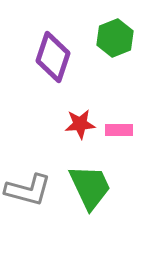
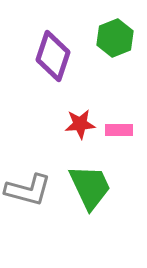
purple diamond: moved 1 px up
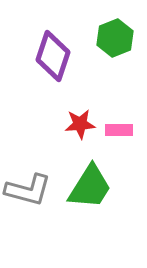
green trapezoid: rotated 57 degrees clockwise
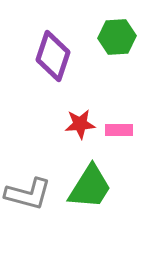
green hexagon: moved 2 px right, 1 px up; rotated 18 degrees clockwise
gray L-shape: moved 4 px down
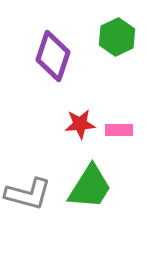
green hexagon: rotated 21 degrees counterclockwise
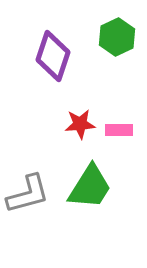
gray L-shape: rotated 30 degrees counterclockwise
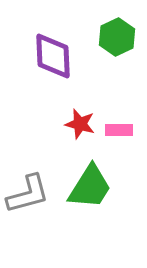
purple diamond: rotated 21 degrees counterclockwise
red star: rotated 20 degrees clockwise
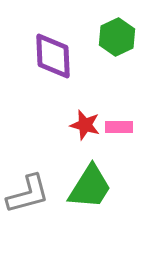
red star: moved 5 px right, 1 px down
pink rectangle: moved 3 px up
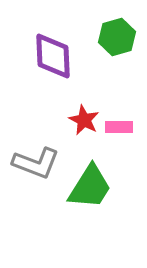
green hexagon: rotated 9 degrees clockwise
red star: moved 1 px left, 5 px up; rotated 12 degrees clockwise
gray L-shape: moved 8 px right, 31 px up; rotated 36 degrees clockwise
